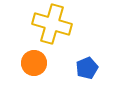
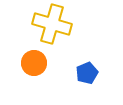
blue pentagon: moved 5 px down
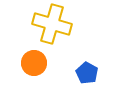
blue pentagon: rotated 20 degrees counterclockwise
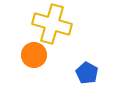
orange circle: moved 8 px up
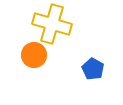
blue pentagon: moved 6 px right, 4 px up
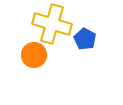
blue pentagon: moved 8 px left, 30 px up
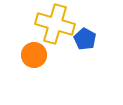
yellow cross: moved 3 px right
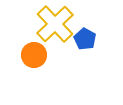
yellow cross: rotated 30 degrees clockwise
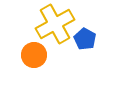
yellow cross: rotated 15 degrees clockwise
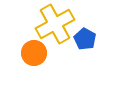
orange circle: moved 2 px up
